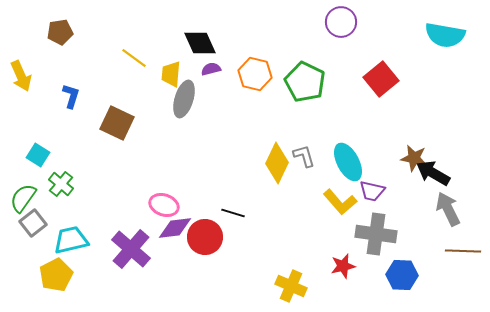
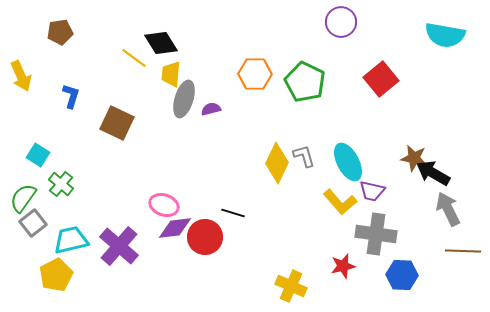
black diamond: moved 39 px left; rotated 8 degrees counterclockwise
purple semicircle: moved 40 px down
orange hexagon: rotated 12 degrees counterclockwise
purple cross: moved 12 px left, 3 px up
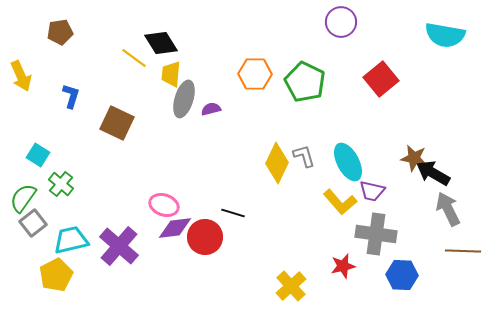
yellow cross: rotated 24 degrees clockwise
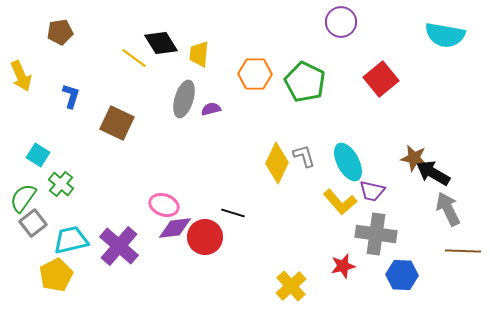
yellow trapezoid: moved 28 px right, 20 px up
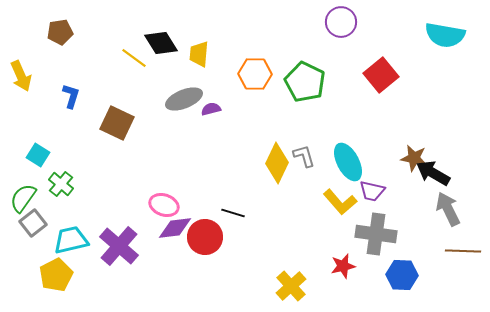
red square: moved 4 px up
gray ellipse: rotated 51 degrees clockwise
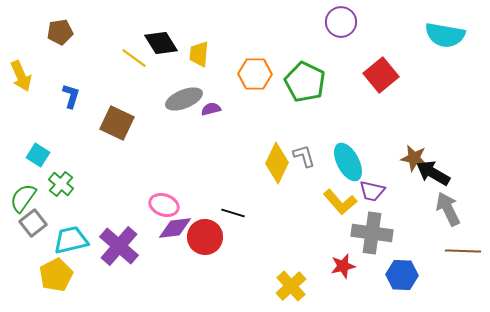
gray cross: moved 4 px left, 1 px up
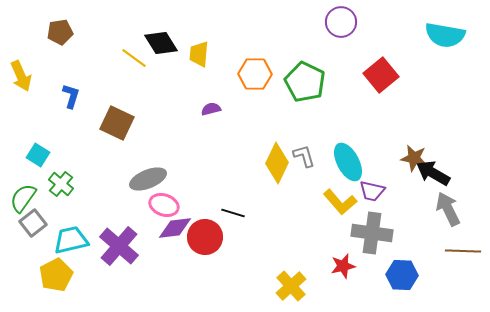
gray ellipse: moved 36 px left, 80 px down
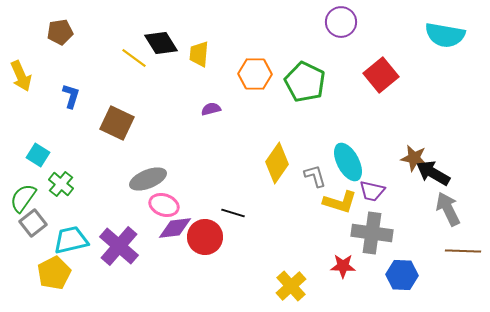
gray L-shape: moved 11 px right, 20 px down
yellow diamond: rotated 9 degrees clockwise
yellow L-shape: rotated 32 degrees counterclockwise
red star: rotated 15 degrees clockwise
yellow pentagon: moved 2 px left, 2 px up
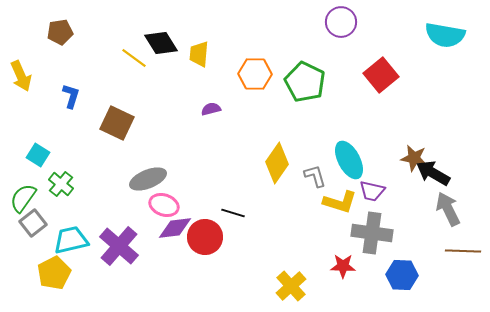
cyan ellipse: moved 1 px right, 2 px up
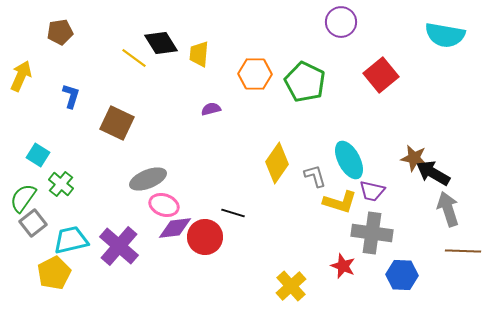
yellow arrow: rotated 132 degrees counterclockwise
gray arrow: rotated 8 degrees clockwise
red star: rotated 20 degrees clockwise
